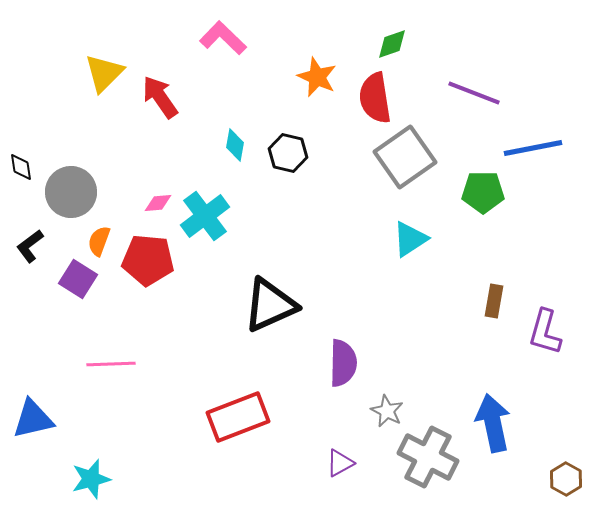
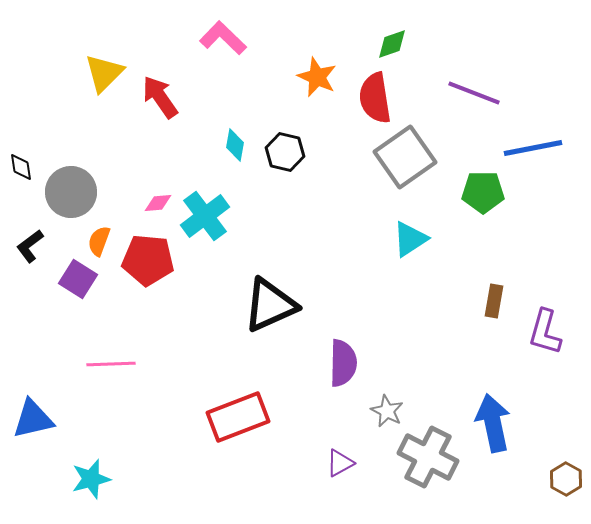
black hexagon: moved 3 px left, 1 px up
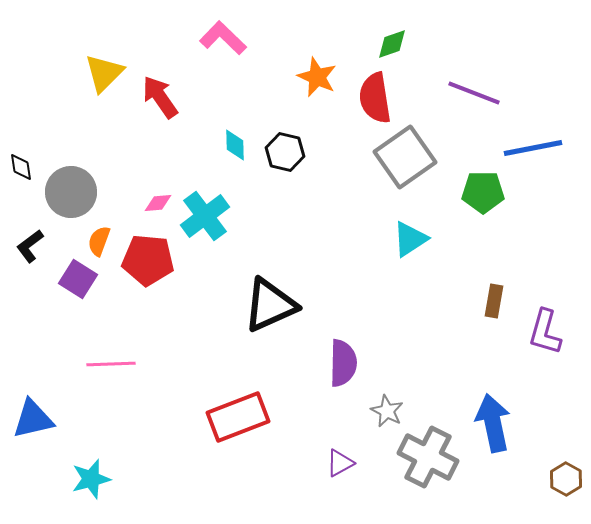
cyan diamond: rotated 12 degrees counterclockwise
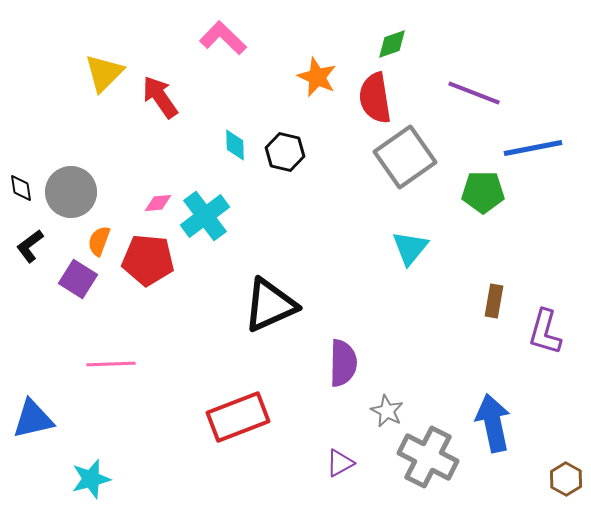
black diamond: moved 21 px down
cyan triangle: moved 9 px down; rotated 18 degrees counterclockwise
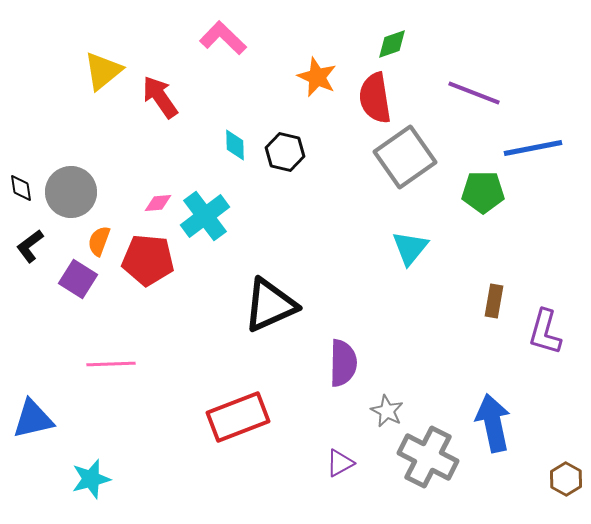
yellow triangle: moved 1 px left, 2 px up; rotated 6 degrees clockwise
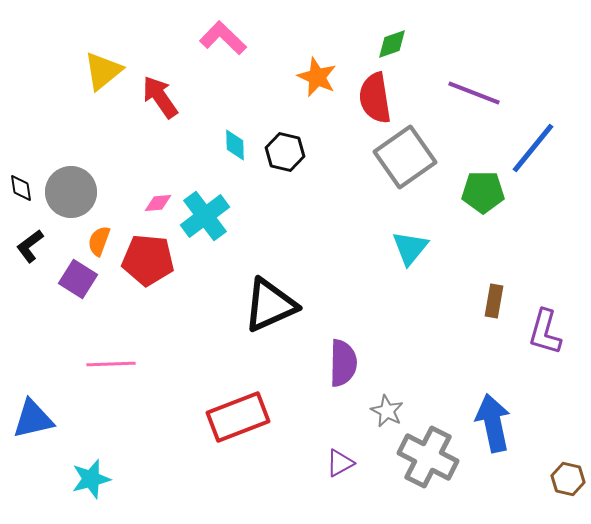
blue line: rotated 40 degrees counterclockwise
brown hexagon: moved 2 px right; rotated 16 degrees counterclockwise
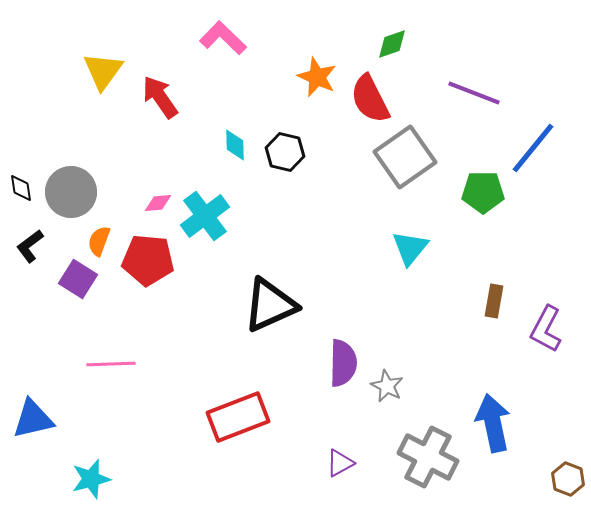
yellow triangle: rotated 15 degrees counterclockwise
red semicircle: moved 5 px left, 1 px down; rotated 18 degrees counterclockwise
purple L-shape: moved 1 px right, 3 px up; rotated 12 degrees clockwise
gray star: moved 25 px up
brown hexagon: rotated 8 degrees clockwise
